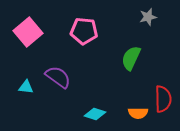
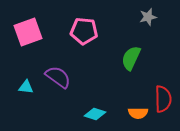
pink square: rotated 20 degrees clockwise
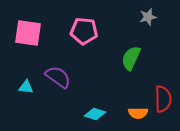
pink square: moved 1 px down; rotated 28 degrees clockwise
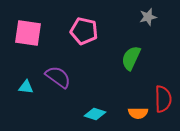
pink pentagon: rotated 8 degrees clockwise
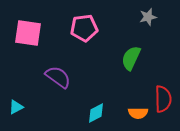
pink pentagon: moved 3 px up; rotated 20 degrees counterclockwise
cyan triangle: moved 10 px left, 20 px down; rotated 35 degrees counterclockwise
cyan diamond: moved 1 px right, 1 px up; rotated 45 degrees counterclockwise
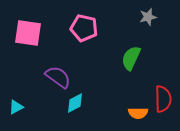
pink pentagon: rotated 20 degrees clockwise
cyan diamond: moved 21 px left, 10 px up
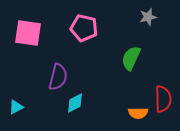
purple semicircle: rotated 68 degrees clockwise
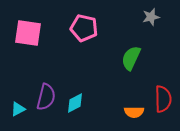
gray star: moved 3 px right
purple semicircle: moved 12 px left, 20 px down
cyan triangle: moved 2 px right, 2 px down
orange semicircle: moved 4 px left, 1 px up
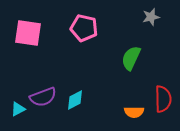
purple semicircle: moved 3 px left; rotated 56 degrees clockwise
cyan diamond: moved 3 px up
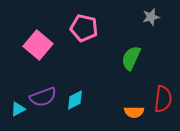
pink square: moved 10 px right, 12 px down; rotated 32 degrees clockwise
red semicircle: rotated 8 degrees clockwise
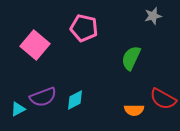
gray star: moved 2 px right, 1 px up
pink square: moved 3 px left
red semicircle: rotated 112 degrees clockwise
orange semicircle: moved 2 px up
